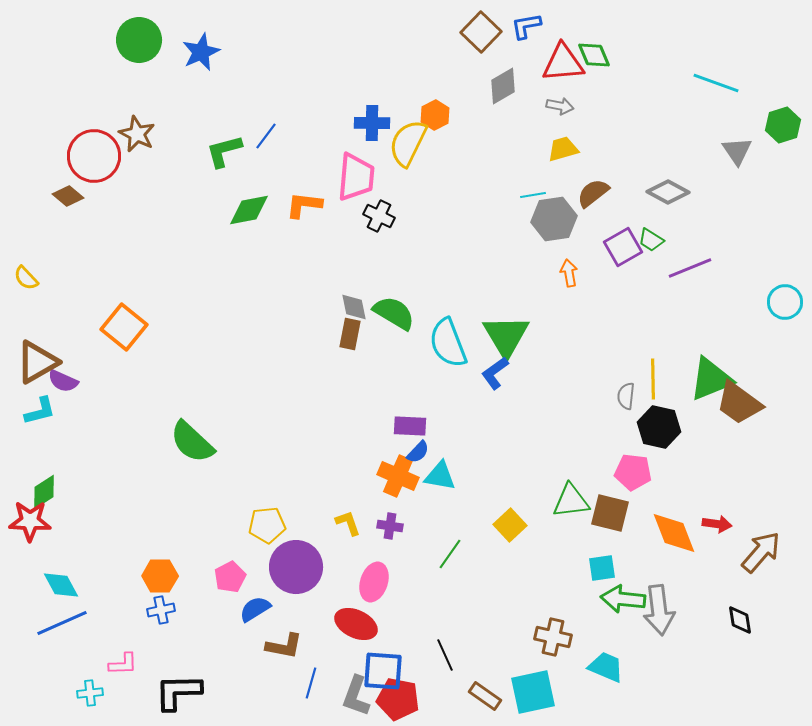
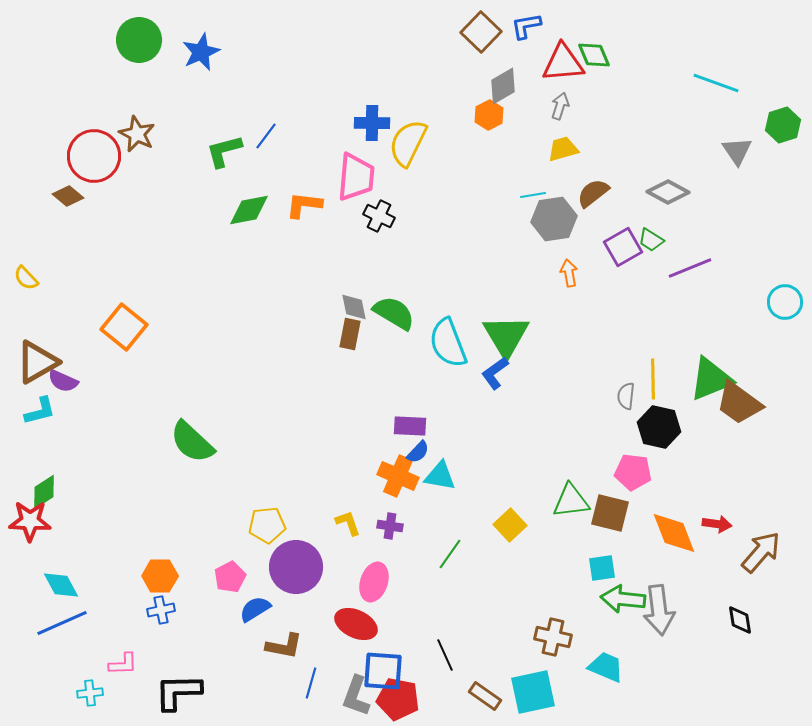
gray arrow at (560, 106): rotated 84 degrees counterclockwise
orange hexagon at (435, 115): moved 54 px right
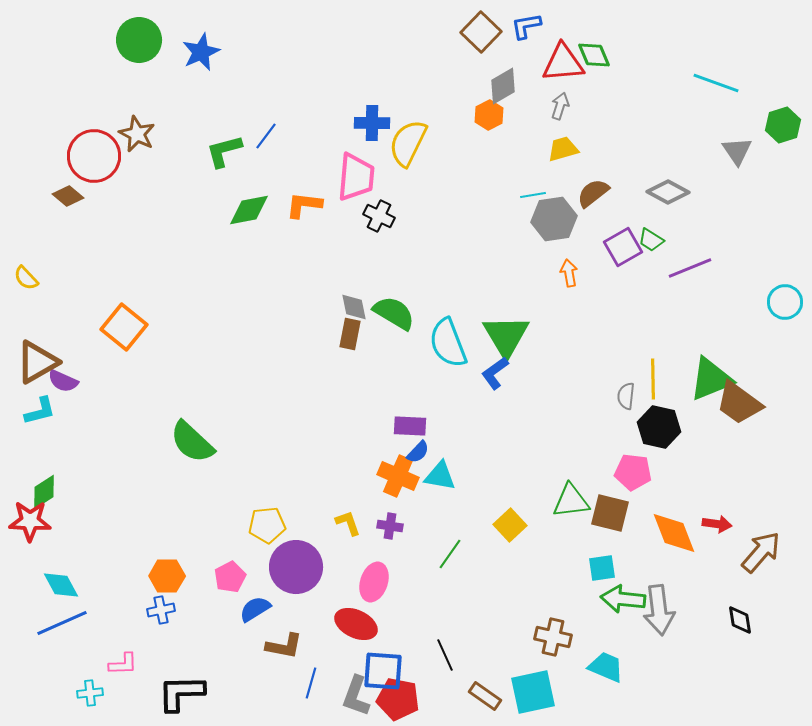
orange hexagon at (160, 576): moved 7 px right
black L-shape at (178, 692): moved 3 px right, 1 px down
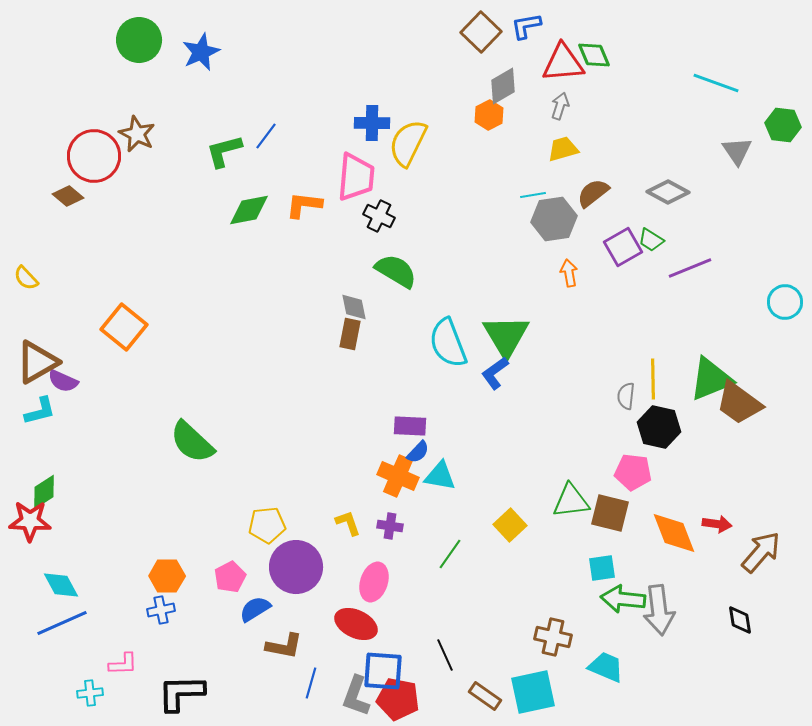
green hexagon at (783, 125): rotated 24 degrees clockwise
green semicircle at (394, 313): moved 2 px right, 42 px up
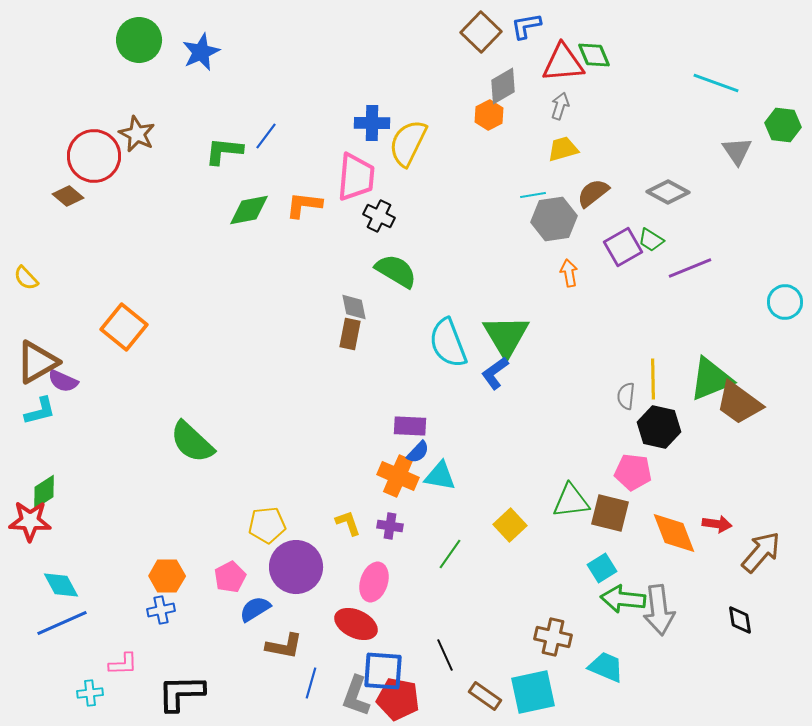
green L-shape at (224, 151): rotated 21 degrees clockwise
cyan square at (602, 568): rotated 24 degrees counterclockwise
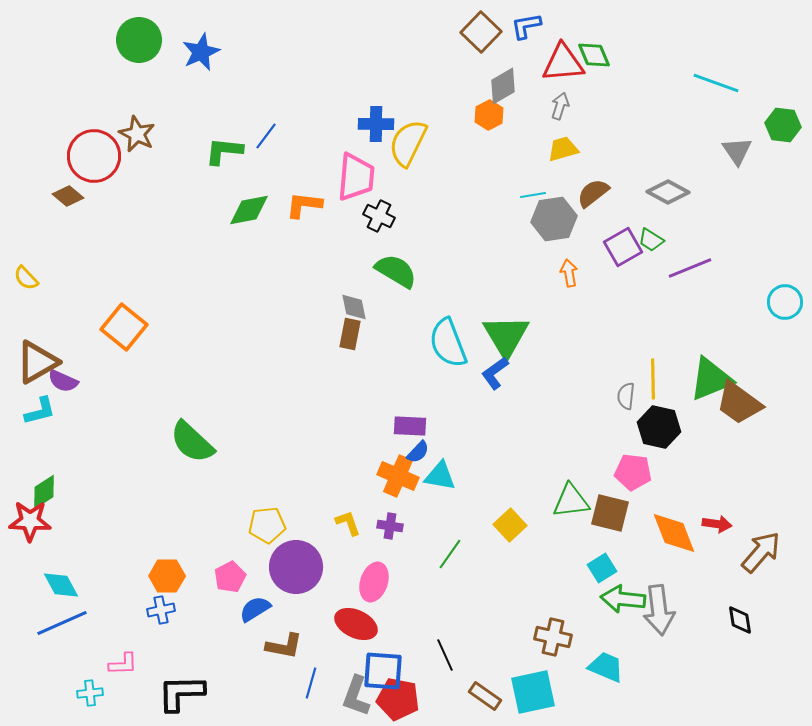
blue cross at (372, 123): moved 4 px right, 1 px down
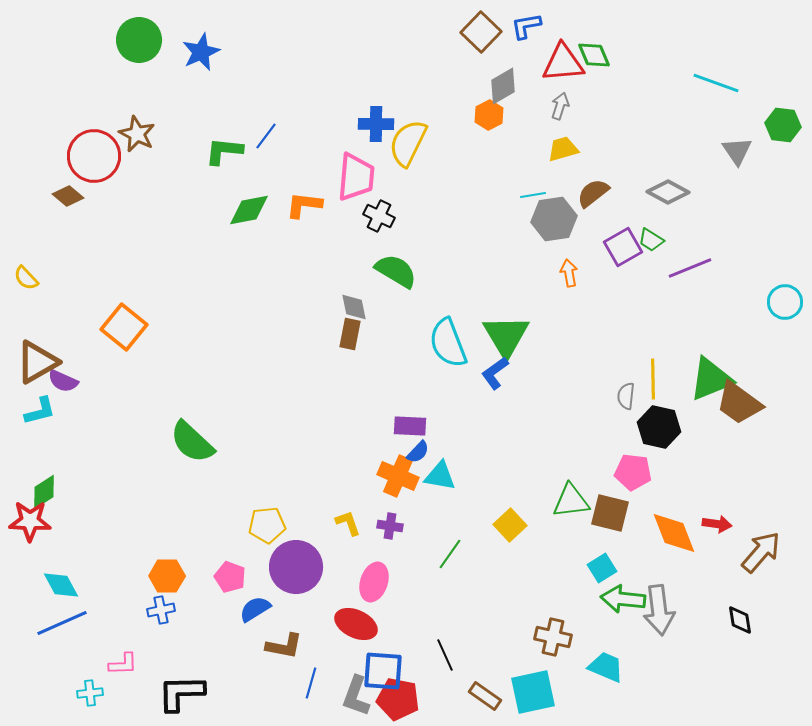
pink pentagon at (230, 577): rotated 24 degrees counterclockwise
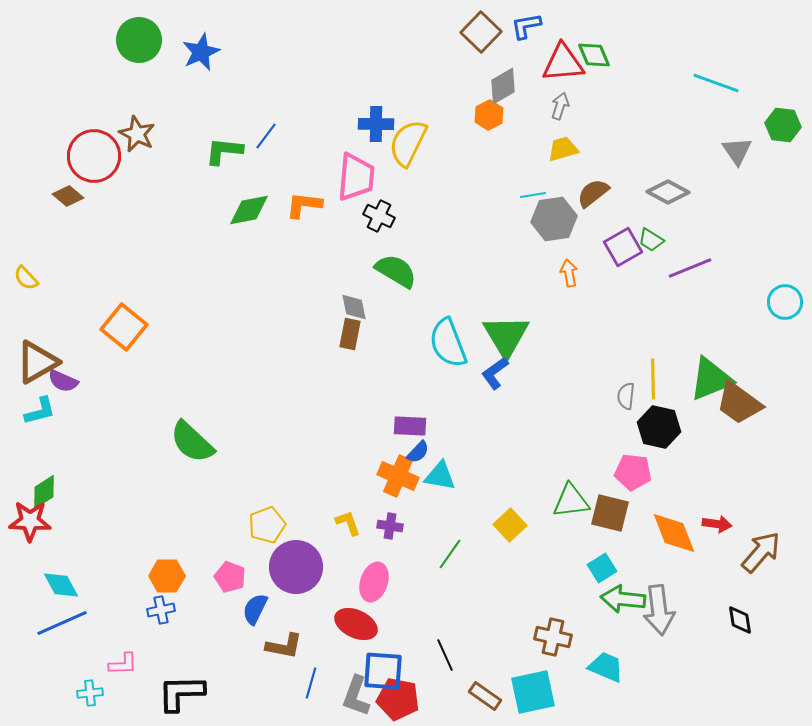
yellow pentagon at (267, 525): rotated 15 degrees counterclockwise
blue semicircle at (255, 609): rotated 32 degrees counterclockwise
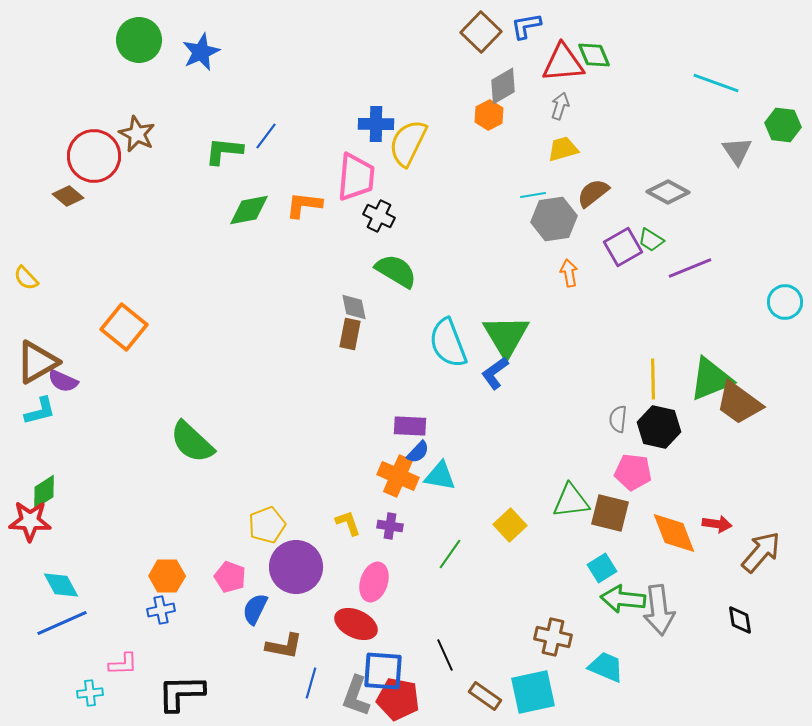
gray semicircle at (626, 396): moved 8 px left, 23 px down
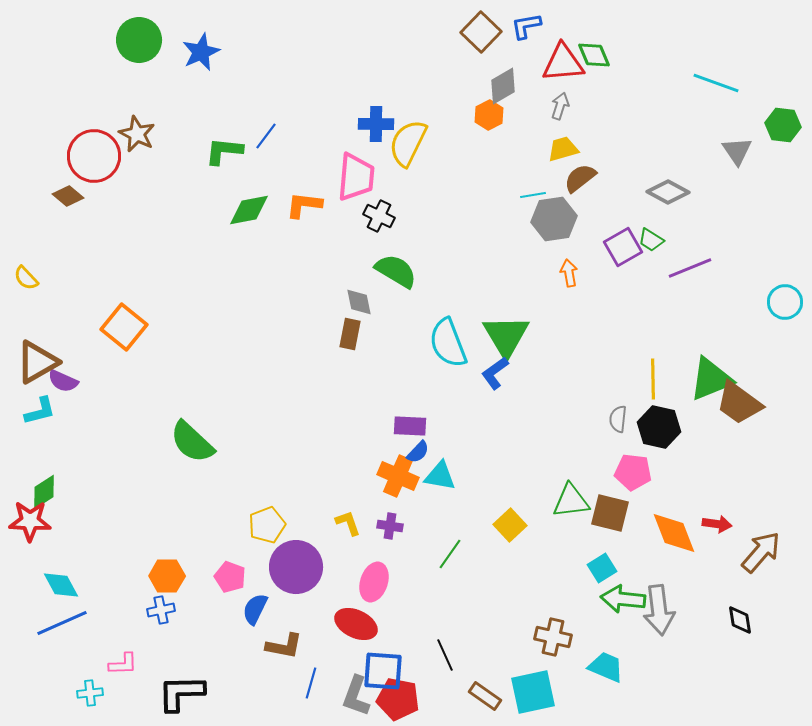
brown semicircle at (593, 193): moved 13 px left, 15 px up
gray diamond at (354, 307): moved 5 px right, 5 px up
